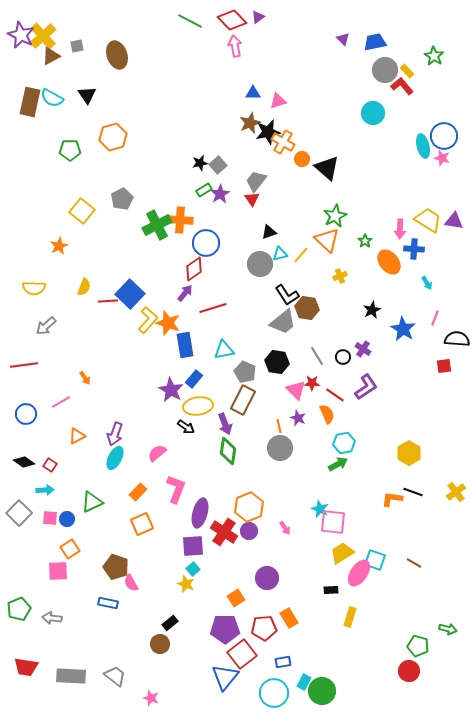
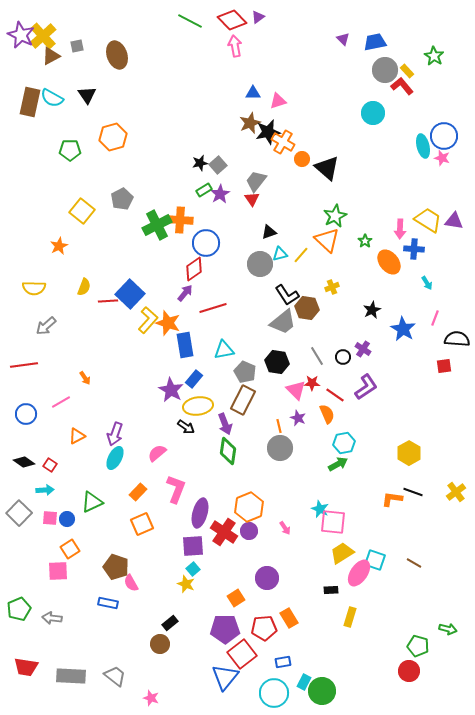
yellow cross at (340, 276): moved 8 px left, 11 px down
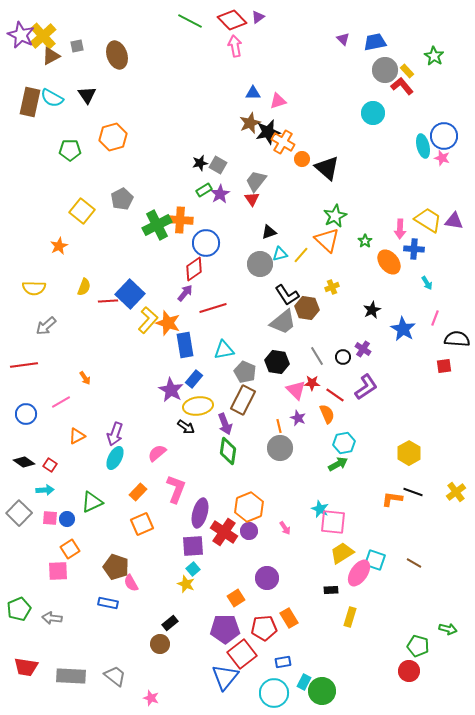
gray square at (218, 165): rotated 18 degrees counterclockwise
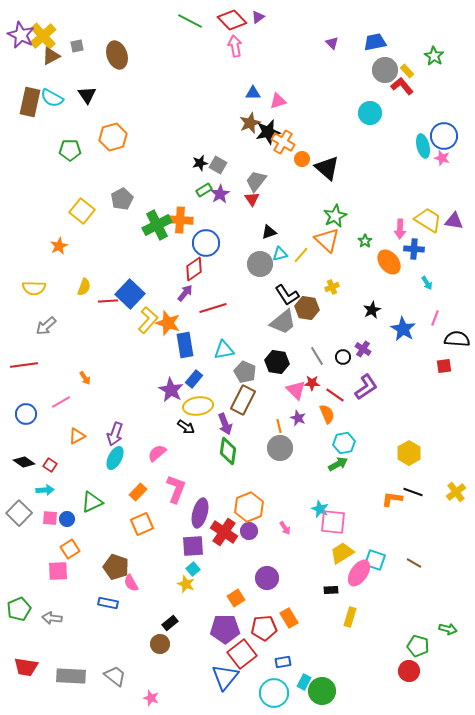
purple triangle at (343, 39): moved 11 px left, 4 px down
cyan circle at (373, 113): moved 3 px left
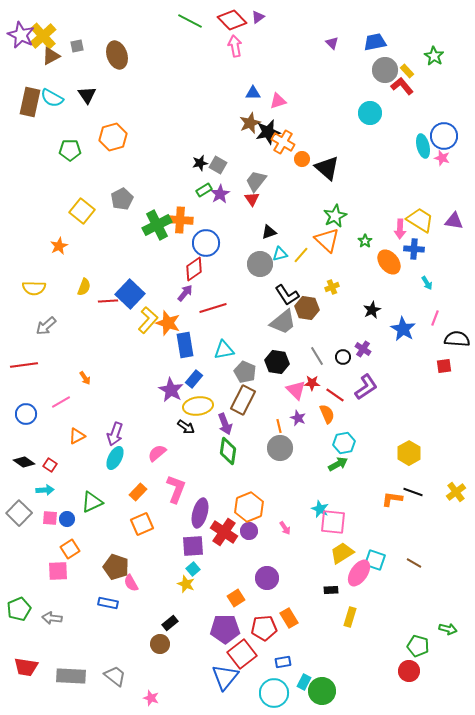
yellow trapezoid at (428, 220): moved 8 px left
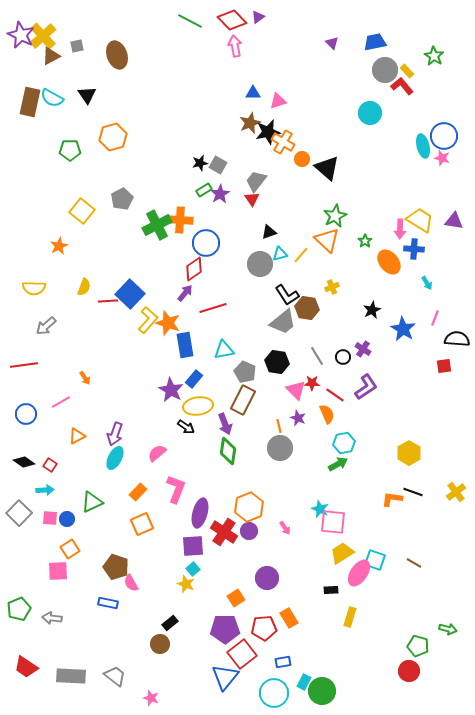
red trapezoid at (26, 667): rotated 25 degrees clockwise
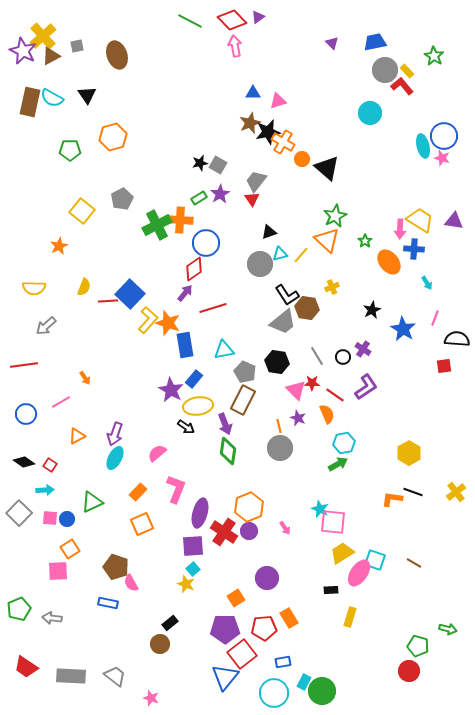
purple star at (21, 35): moved 2 px right, 16 px down
green rectangle at (204, 190): moved 5 px left, 8 px down
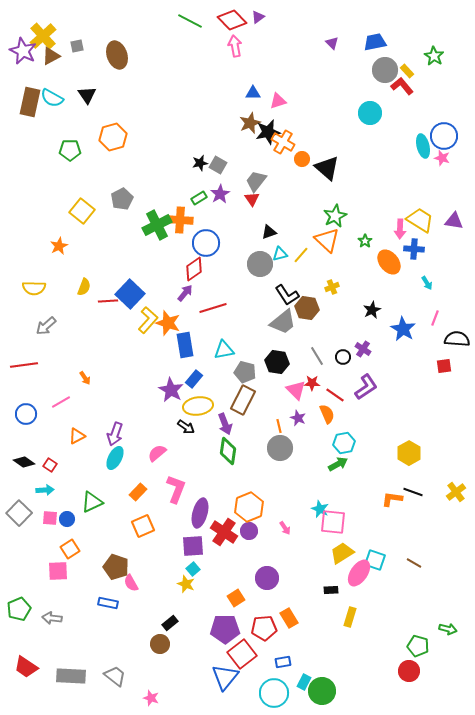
gray pentagon at (245, 372): rotated 10 degrees counterclockwise
orange square at (142, 524): moved 1 px right, 2 px down
